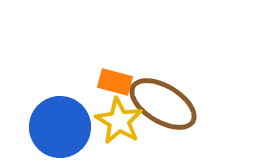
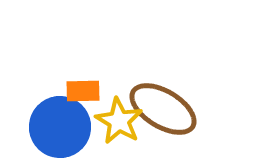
orange rectangle: moved 32 px left, 9 px down; rotated 16 degrees counterclockwise
brown ellipse: moved 5 px down
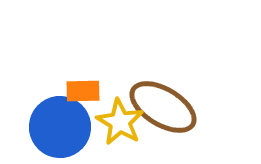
brown ellipse: moved 2 px up
yellow star: moved 1 px right, 1 px down
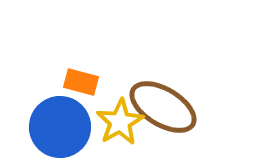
orange rectangle: moved 2 px left, 9 px up; rotated 16 degrees clockwise
yellow star: rotated 12 degrees clockwise
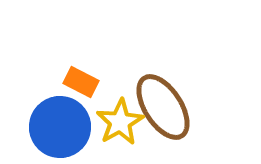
orange rectangle: rotated 12 degrees clockwise
brown ellipse: rotated 26 degrees clockwise
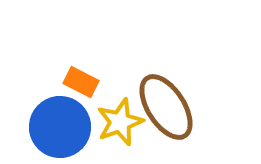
brown ellipse: moved 3 px right
yellow star: rotated 9 degrees clockwise
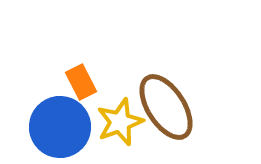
orange rectangle: rotated 36 degrees clockwise
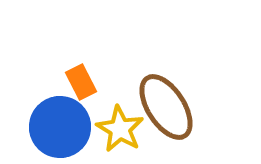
yellow star: moved 7 px down; rotated 21 degrees counterclockwise
